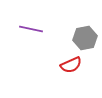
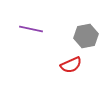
gray hexagon: moved 1 px right, 2 px up
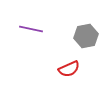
red semicircle: moved 2 px left, 4 px down
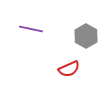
gray hexagon: rotated 20 degrees counterclockwise
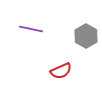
red semicircle: moved 8 px left, 2 px down
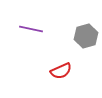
gray hexagon: rotated 15 degrees clockwise
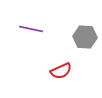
gray hexagon: moved 1 px left, 1 px down; rotated 20 degrees clockwise
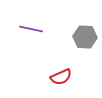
red semicircle: moved 6 px down
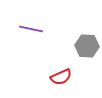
gray hexagon: moved 2 px right, 9 px down
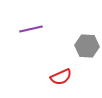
purple line: rotated 25 degrees counterclockwise
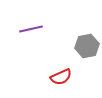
gray hexagon: rotated 15 degrees counterclockwise
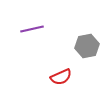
purple line: moved 1 px right
